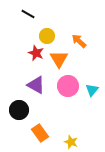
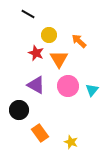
yellow circle: moved 2 px right, 1 px up
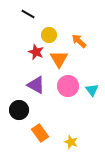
red star: moved 1 px up
cyan triangle: rotated 16 degrees counterclockwise
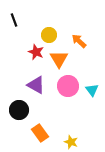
black line: moved 14 px left, 6 px down; rotated 40 degrees clockwise
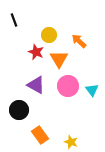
orange rectangle: moved 2 px down
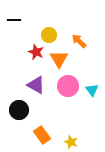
black line: rotated 72 degrees counterclockwise
orange rectangle: moved 2 px right
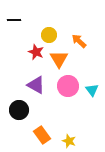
yellow star: moved 2 px left, 1 px up
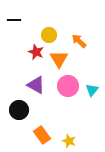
cyan triangle: rotated 16 degrees clockwise
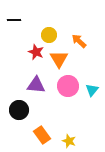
purple triangle: rotated 24 degrees counterclockwise
